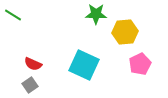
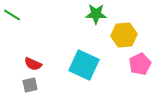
green line: moved 1 px left
yellow hexagon: moved 1 px left, 3 px down
gray square: rotated 21 degrees clockwise
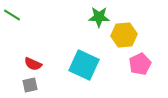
green star: moved 3 px right, 3 px down
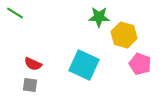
green line: moved 3 px right, 2 px up
yellow hexagon: rotated 20 degrees clockwise
pink pentagon: rotated 25 degrees counterclockwise
gray square: rotated 21 degrees clockwise
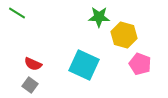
green line: moved 2 px right
gray square: rotated 28 degrees clockwise
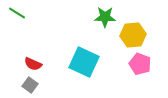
green star: moved 6 px right
yellow hexagon: moved 9 px right; rotated 20 degrees counterclockwise
cyan square: moved 3 px up
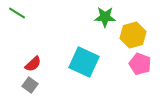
yellow hexagon: rotated 10 degrees counterclockwise
red semicircle: rotated 66 degrees counterclockwise
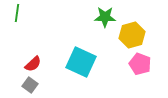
green line: rotated 66 degrees clockwise
yellow hexagon: moved 1 px left
cyan square: moved 3 px left
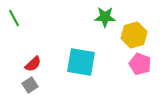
green line: moved 3 px left, 5 px down; rotated 36 degrees counterclockwise
yellow hexagon: moved 2 px right
cyan square: rotated 16 degrees counterclockwise
gray square: rotated 21 degrees clockwise
